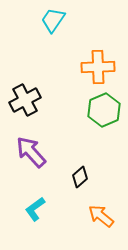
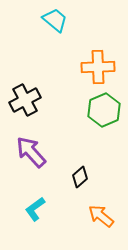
cyan trapezoid: moved 2 px right; rotated 96 degrees clockwise
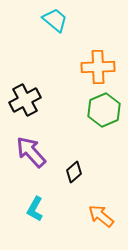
black diamond: moved 6 px left, 5 px up
cyan L-shape: rotated 25 degrees counterclockwise
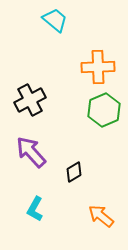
black cross: moved 5 px right
black diamond: rotated 10 degrees clockwise
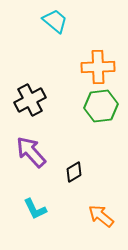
cyan trapezoid: moved 1 px down
green hexagon: moved 3 px left, 4 px up; rotated 16 degrees clockwise
cyan L-shape: rotated 55 degrees counterclockwise
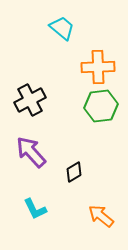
cyan trapezoid: moved 7 px right, 7 px down
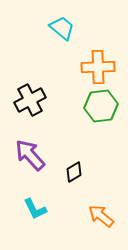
purple arrow: moved 1 px left, 3 px down
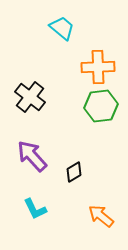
black cross: moved 3 px up; rotated 24 degrees counterclockwise
purple arrow: moved 2 px right, 1 px down
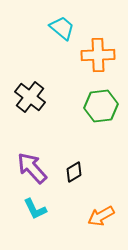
orange cross: moved 12 px up
purple arrow: moved 12 px down
orange arrow: rotated 68 degrees counterclockwise
